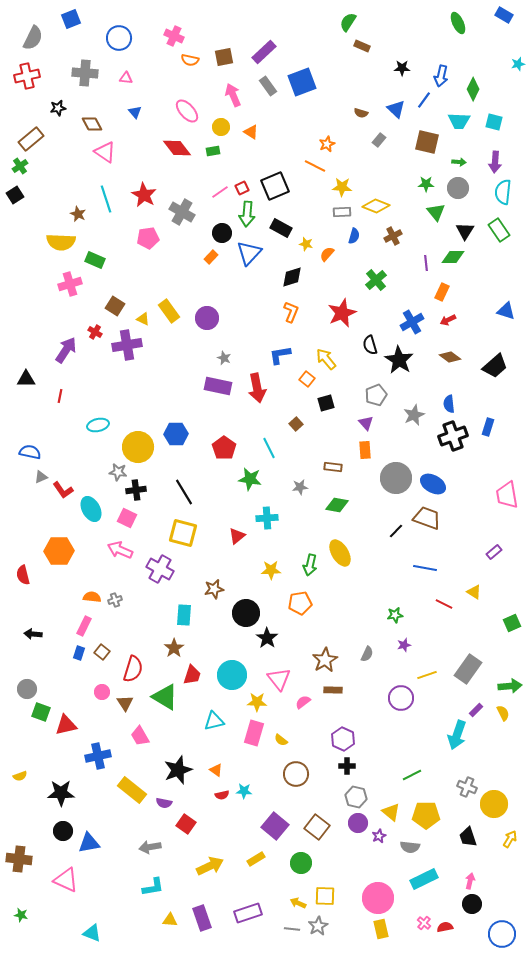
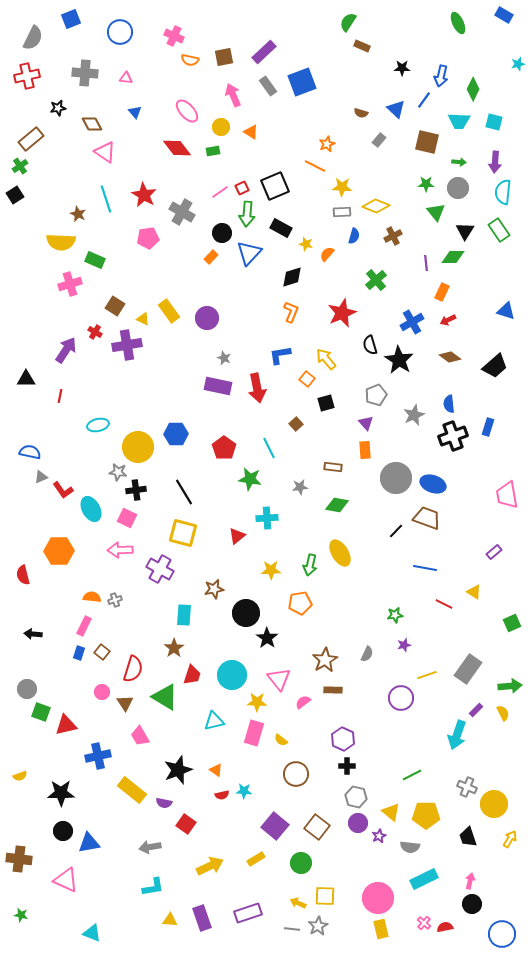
blue circle at (119, 38): moved 1 px right, 6 px up
blue ellipse at (433, 484): rotated 10 degrees counterclockwise
pink arrow at (120, 550): rotated 25 degrees counterclockwise
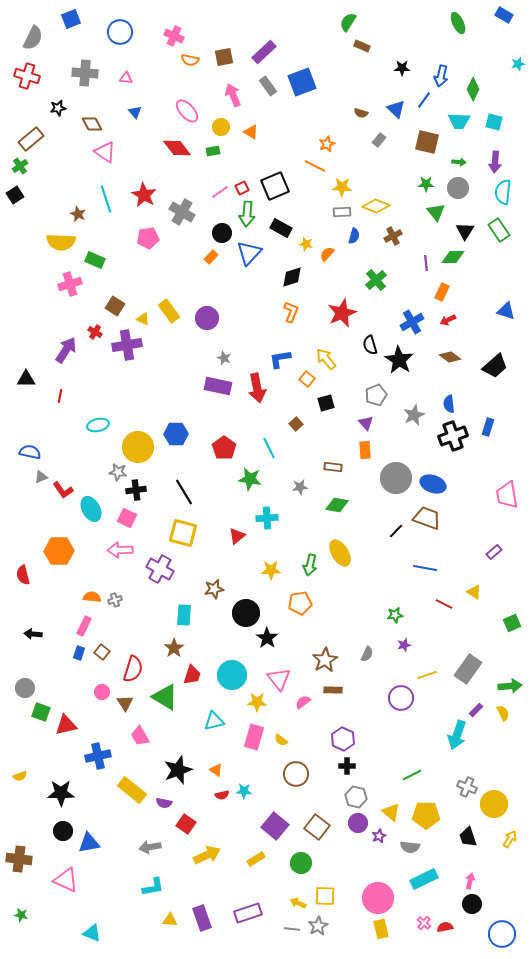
red cross at (27, 76): rotated 30 degrees clockwise
blue L-shape at (280, 355): moved 4 px down
gray circle at (27, 689): moved 2 px left, 1 px up
pink rectangle at (254, 733): moved 4 px down
yellow arrow at (210, 866): moved 3 px left, 11 px up
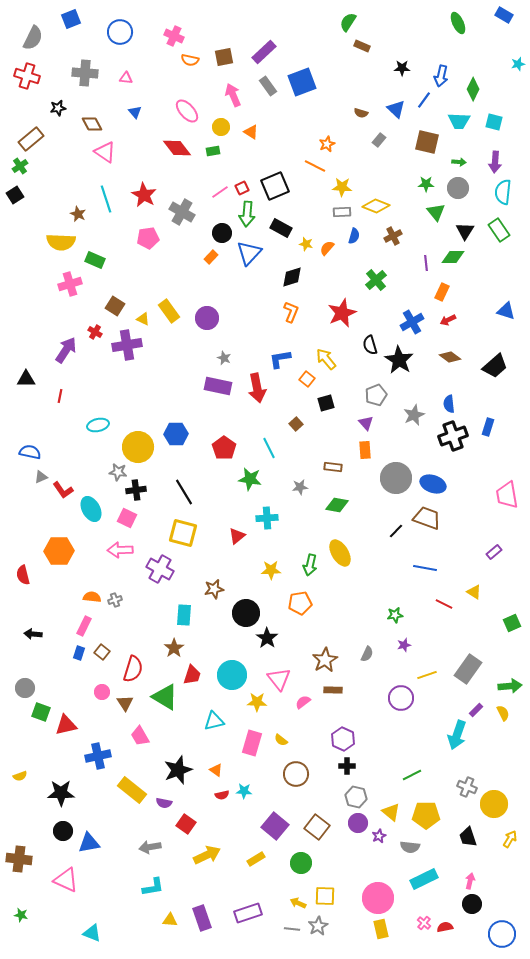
orange semicircle at (327, 254): moved 6 px up
pink rectangle at (254, 737): moved 2 px left, 6 px down
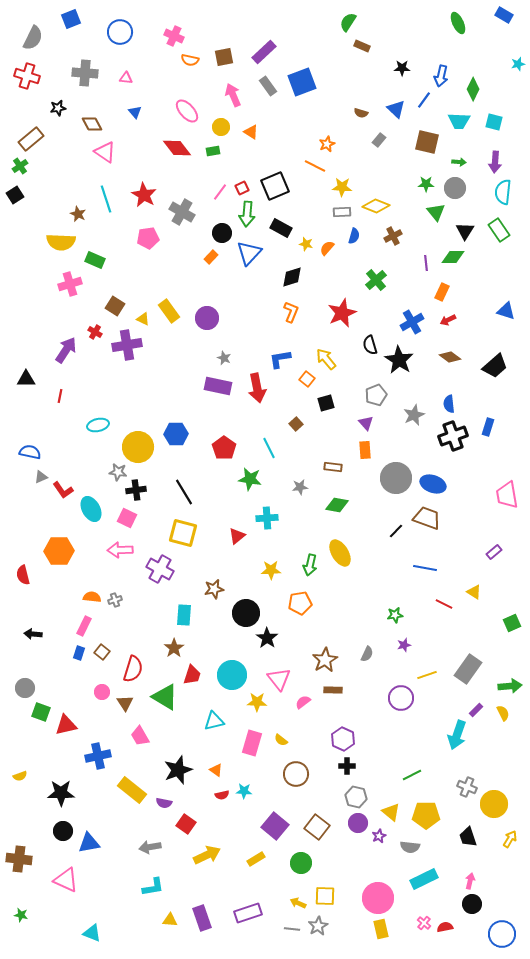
gray circle at (458, 188): moved 3 px left
pink line at (220, 192): rotated 18 degrees counterclockwise
